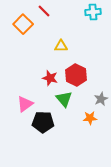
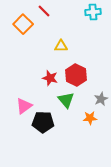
green triangle: moved 2 px right, 1 px down
pink triangle: moved 1 px left, 2 px down
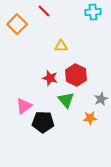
orange square: moved 6 px left
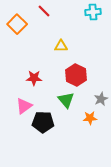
red star: moved 16 px left; rotated 14 degrees counterclockwise
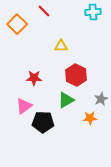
green triangle: rotated 42 degrees clockwise
